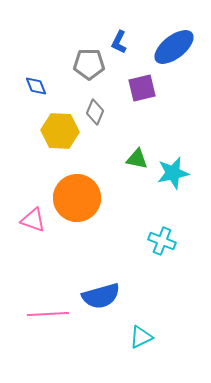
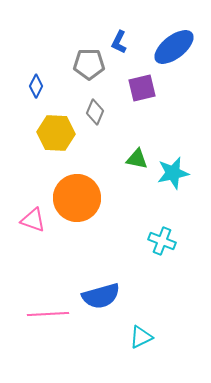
blue diamond: rotated 50 degrees clockwise
yellow hexagon: moved 4 px left, 2 px down
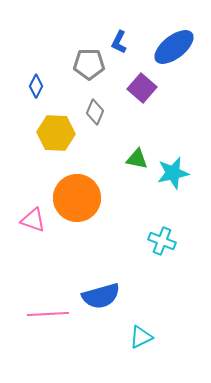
purple square: rotated 36 degrees counterclockwise
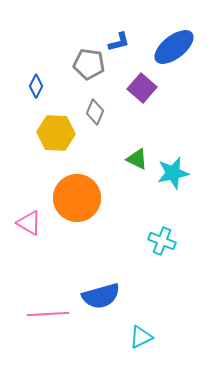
blue L-shape: rotated 130 degrees counterclockwise
gray pentagon: rotated 8 degrees clockwise
green triangle: rotated 15 degrees clockwise
pink triangle: moved 4 px left, 3 px down; rotated 12 degrees clockwise
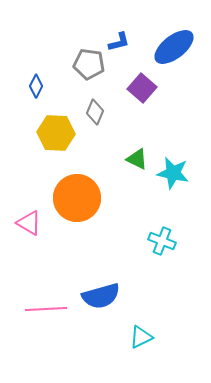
cyan star: rotated 24 degrees clockwise
pink line: moved 2 px left, 5 px up
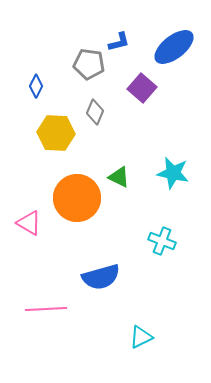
green triangle: moved 18 px left, 18 px down
blue semicircle: moved 19 px up
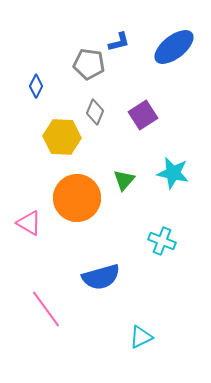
purple square: moved 1 px right, 27 px down; rotated 16 degrees clockwise
yellow hexagon: moved 6 px right, 4 px down
green triangle: moved 5 px right, 3 px down; rotated 45 degrees clockwise
pink line: rotated 57 degrees clockwise
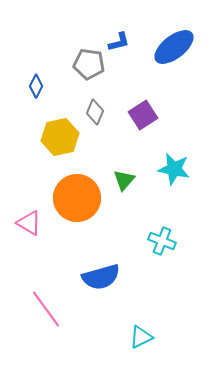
yellow hexagon: moved 2 px left; rotated 15 degrees counterclockwise
cyan star: moved 1 px right, 4 px up
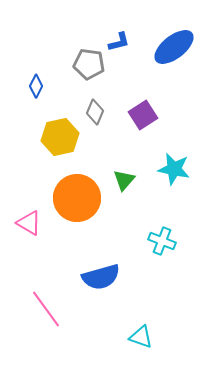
cyan triangle: rotated 45 degrees clockwise
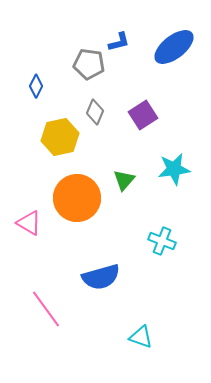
cyan star: rotated 20 degrees counterclockwise
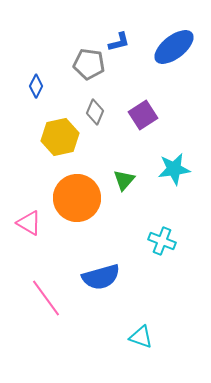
pink line: moved 11 px up
